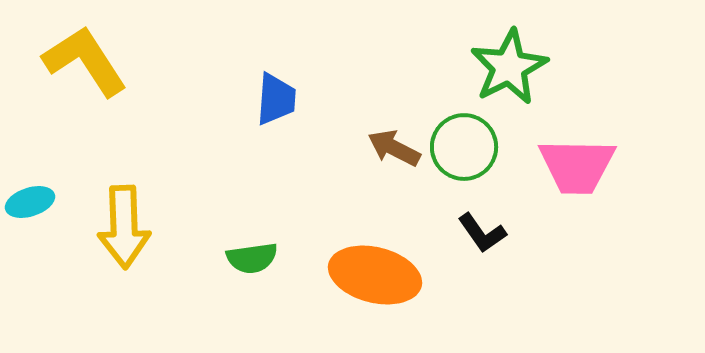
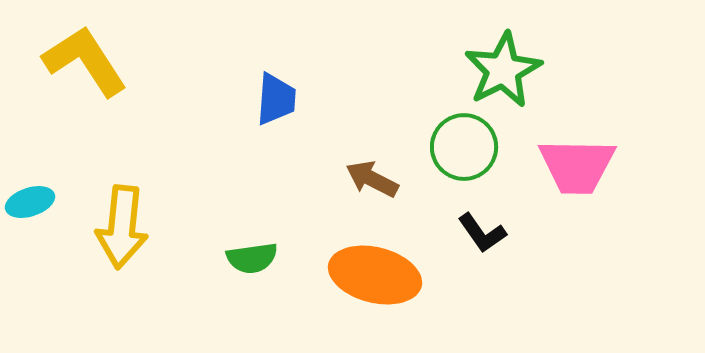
green star: moved 6 px left, 3 px down
brown arrow: moved 22 px left, 31 px down
yellow arrow: moved 2 px left; rotated 8 degrees clockwise
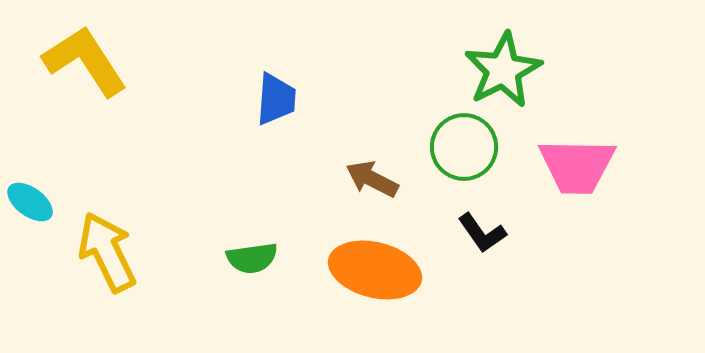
cyan ellipse: rotated 54 degrees clockwise
yellow arrow: moved 15 px left, 25 px down; rotated 148 degrees clockwise
orange ellipse: moved 5 px up
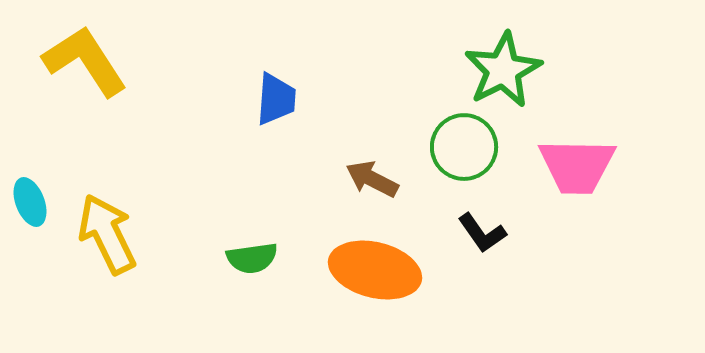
cyan ellipse: rotated 33 degrees clockwise
yellow arrow: moved 18 px up
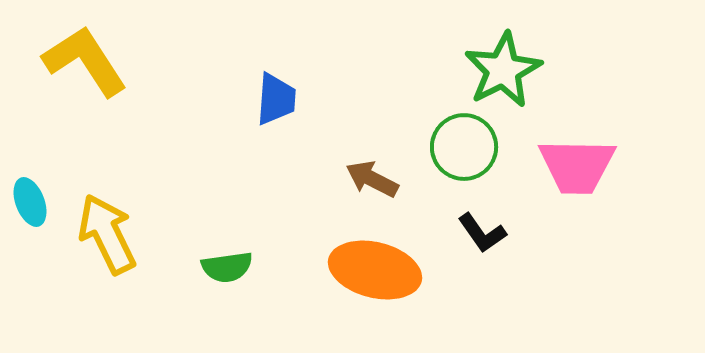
green semicircle: moved 25 px left, 9 px down
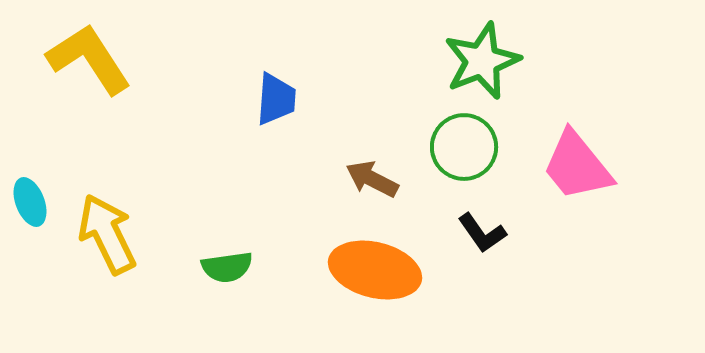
yellow L-shape: moved 4 px right, 2 px up
green star: moved 21 px left, 9 px up; rotated 6 degrees clockwise
pink trapezoid: rotated 50 degrees clockwise
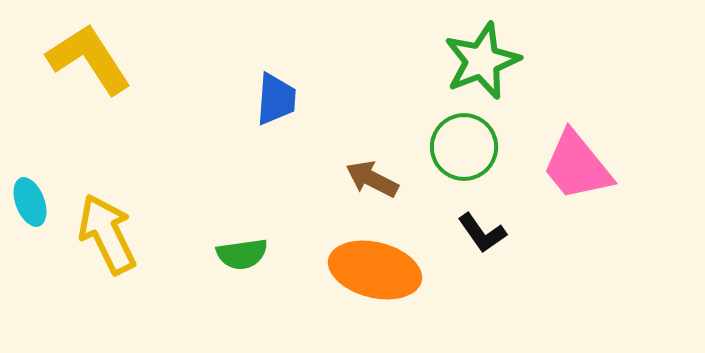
green semicircle: moved 15 px right, 13 px up
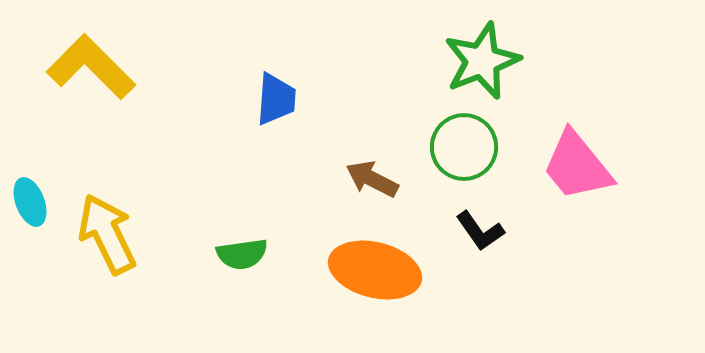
yellow L-shape: moved 2 px right, 8 px down; rotated 12 degrees counterclockwise
black L-shape: moved 2 px left, 2 px up
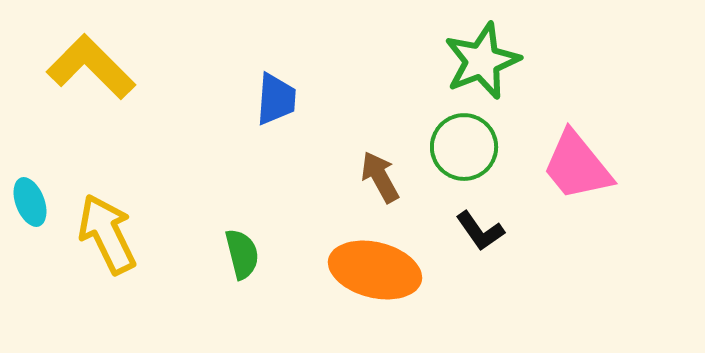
brown arrow: moved 8 px right, 2 px up; rotated 34 degrees clockwise
green semicircle: rotated 96 degrees counterclockwise
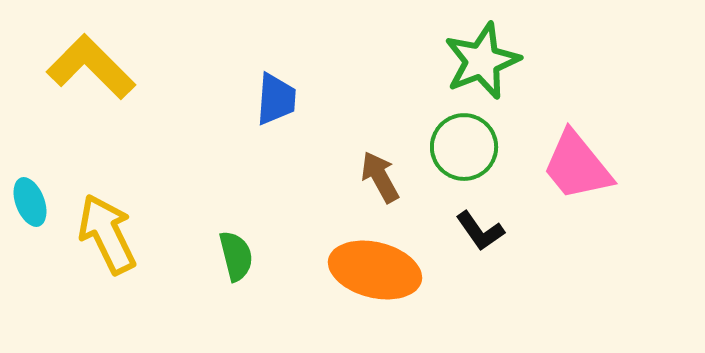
green semicircle: moved 6 px left, 2 px down
